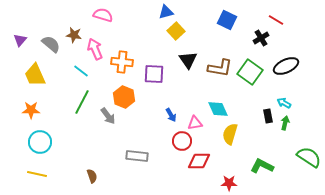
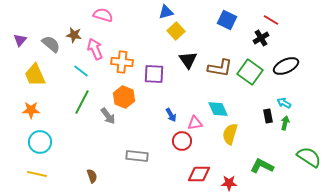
red line: moved 5 px left
red diamond: moved 13 px down
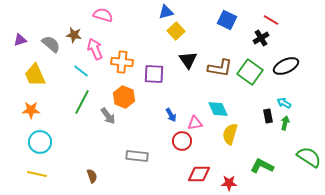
purple triangle: rotated 32 degrees clockwise
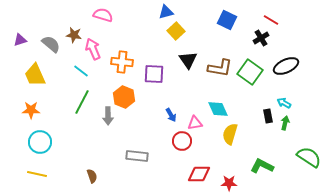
pink arrow: moved 2 px left
gray arrow: rotated 36 degrees clockwise
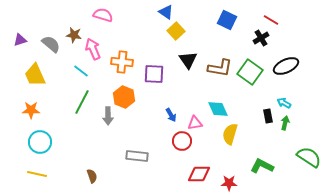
blue triangle: rotated 49 degrees clockwise
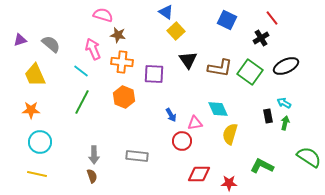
red line: moved 1 px right, 2 px up; rotated 21 degrees clockwise
brown star: moved 44 px right
gray arrow: moved 14 px left, 39 px down
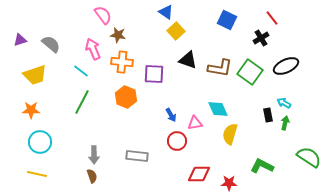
pink semicircle: rotated 36 degrees clockwise
black triangle: rotated 36 degrees counterclockwise
yellow trapezoid: rotated 85 degrees counterclockwise
orange hexagon: moved 2 px right
black rectangle: moved 1 px up
red circle: moved 5 px left
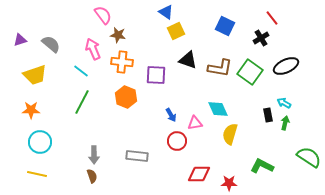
blue square: moved 2 px left, 6 px down
yellow square: rotated 18 degrees clockwise
purple square: moved 2 px right, 1 px down
